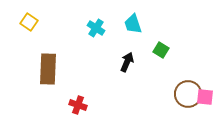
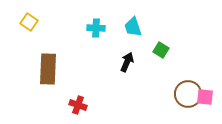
cyan trapezoid: moved 3 px down
cyan cross: rotated 30 degrees counterclockwise
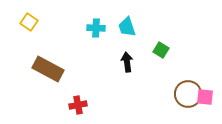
cyan trapezoid: moved 6 px left
black arrow: rotated 30 degrees counterclockwise
brown rectangle: rotated 64 degrees counterclockwise
red cross: rotated 30 degrees counterclockwise
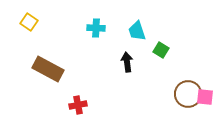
cyan trapezoid: moved 10 px right, 4 px down
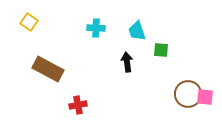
green square: rotated 28 degrees counterclockwise
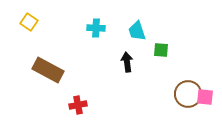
brown rectangle: moved 1 px down
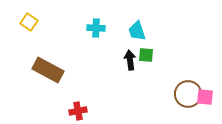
green square: moved 15 px left, 5 px down
black arrow: moved 3 px right, 2 px up
red cross: moved 6 px down
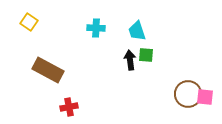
red cross: moved 9 px left, 4 px up
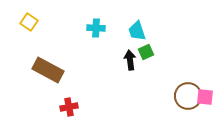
green square: moved 3 px up; rotated 28 degrees counterclockwise
brown circle: moved 2 px down
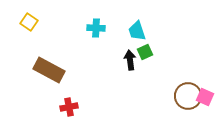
green square: moved 1 px left
brown rectangle: moved 1 px right
pink square: rotated 18 degrees clockwise
